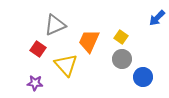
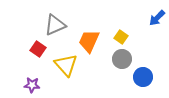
purple star: moved 3 px left, 2 px down
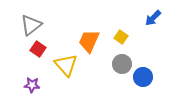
blue arrow: moved 4 px left
gray triangle: moved 24 px left; rotated 15 degrees counterclockwise
gray circle: moved 5 px down
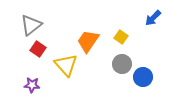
orange trapezoid: moved 1 px left; rotated 10 degrees clockwise
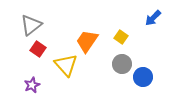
orange trapezoid: moved 1 px left
purple star: rotated 28 degrees counterclockwise
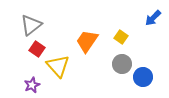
red square: moved 1 px left
yellow triangle: moved 8 px left, 1 px down
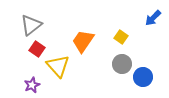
orange trapezoid: moved 4 px left
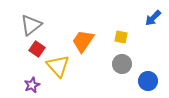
yellow square: rotated 24 degrees counterclockwise
blue circle: moved 5 px right, 4 px down
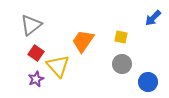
red square: moved 1 px left, 4 px down
blue circle: moved 1 px down
purple star: moved 4 px right, 6 px up
